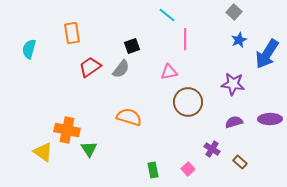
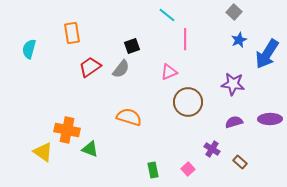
pink triangle: rotated 12 degrees counterclockwise
green triangle: moved 1 px right; rotated 36 degrees counterclockwise
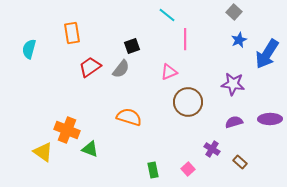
orange cross: rotated 10 degrees clockwise
